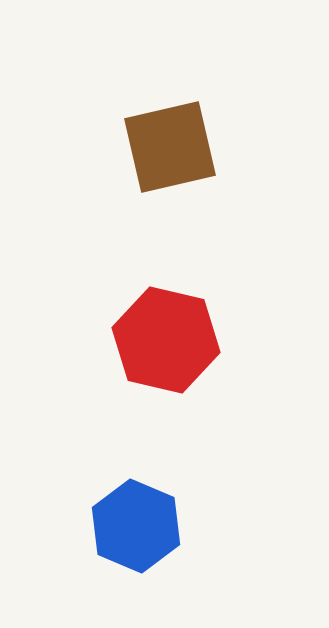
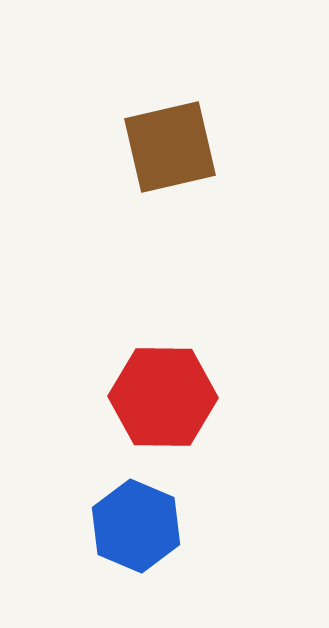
red hexagon: moved 3 px left, 57 px down; rotated 12 degrees counterclockwise
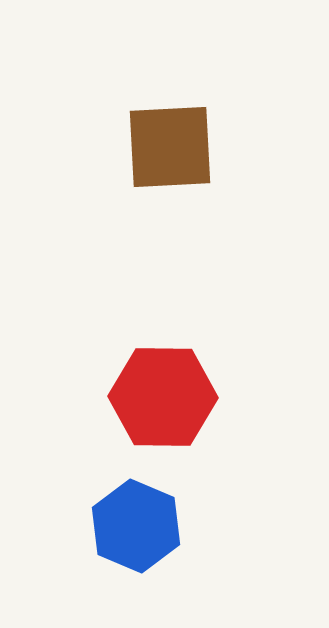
brown square: rotated 10 degrees clockwise
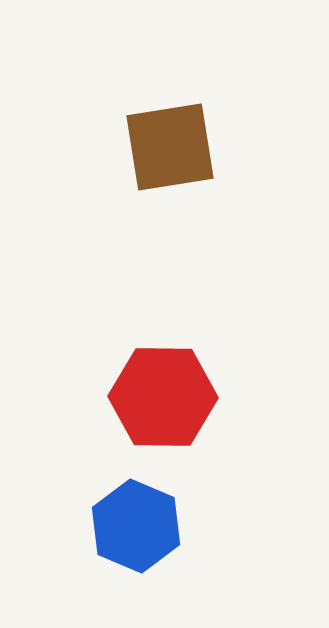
brown square: rotated 6 degrees counterclockwise
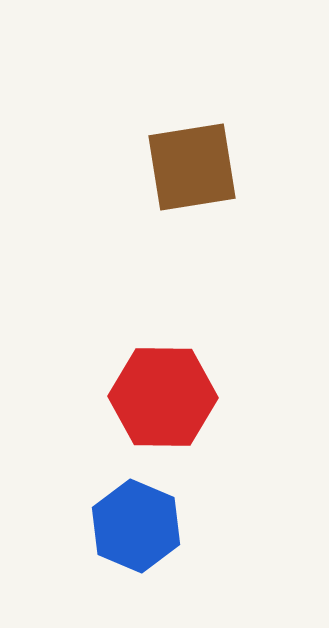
brown square: moved 22 px right, 20 px down
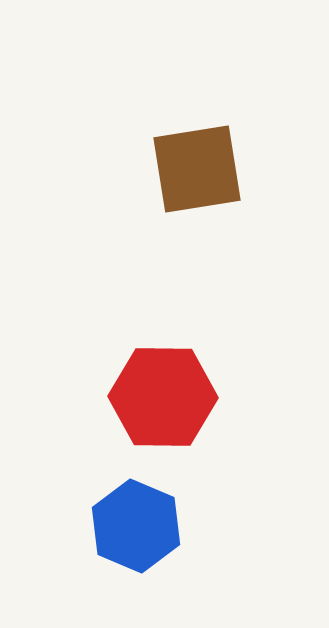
brown square: moved 5 px right, 2 px down
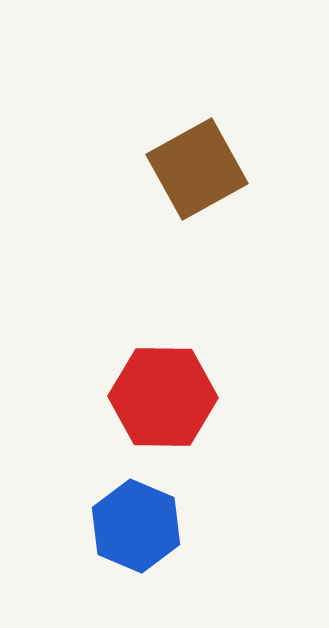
brown square: rotated 20 degrees counterclockwise
